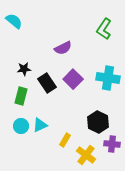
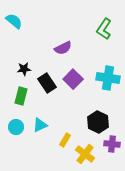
cyan circle: moved 5 px left, 1 px down
yellow cross: moved 1 px left, 1 px up
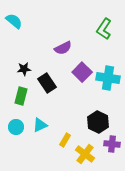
purple square: moved 9 px right, 7 px up
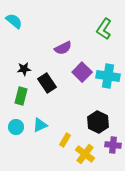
cyan cross: moved 2 px up
purple cross: moved 1 px right, 1 px down
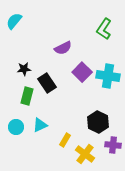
cyan semicircle: rotated 90 degrees counterclockwise
green rectangle: moved 6 px right
